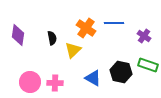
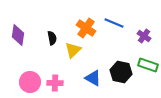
blue line: rotated 24 degrees clockwise
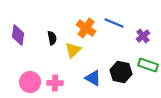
purple cross: moved 1 px left; rotated 16 degrees clockwise
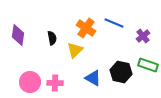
yellow triangle: moved 2 px right
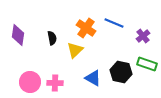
green rectangle: moved 1 px left, 1 px up
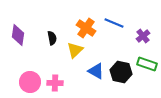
blue triangle: moved 3 px right, 7 px up
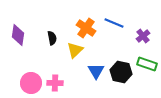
blue triangle: rotated 30 degrees clockwise
pink circle: moved 1 px right, 1 px down
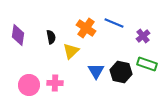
black semicircle: moved 1 px left, 1 px up
yellow triangle: moved 4 px left, 1 px down
pink circle: moved 2 px left, 2 px down
